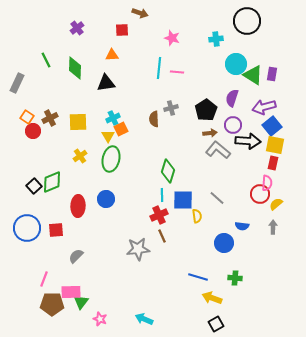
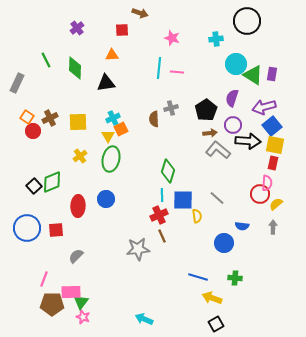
pink star at (100, 319): moved 17 px left, 2 px up
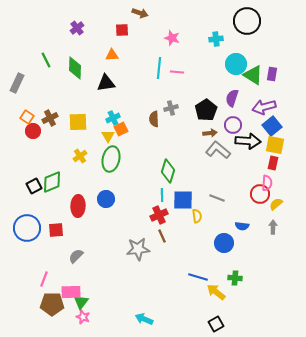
black square at (34, 186): rotated 14 degrees clockwise
gray line at (217, 198): rotated 21 degrees counterclockwise
yellow arrow at (212, 298): moved 4 px right, 6 px up; rotated 18 degrees clockwise
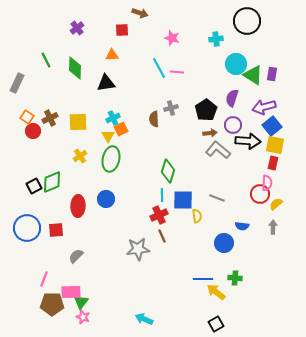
cyan line at (159, 68): rotated 35 degrees counterclockwise
blue line at (198, 277): moved 5 px right, 2 px down; rotated 18 degrees counterclockwise
